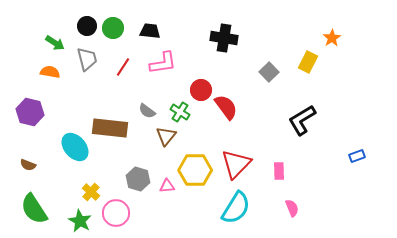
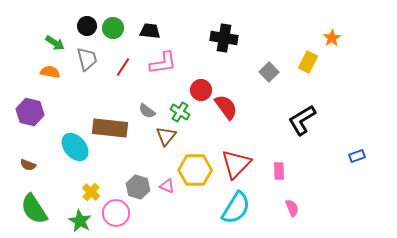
gray hexagon: moved 8 px down
pink triangle: rotated 28 degrees clockwise
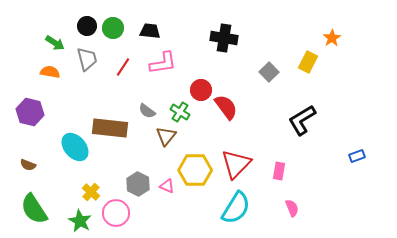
pink rectangle: rotated 12 degrees clockwise
gray hexagon: moved 3 px up; rotated 10 degrees clockwise
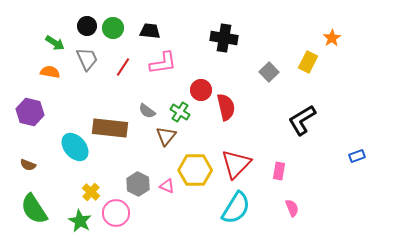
gray trapezoid: rotated 10 degrees counterclockwise
red semicircle: rotated 24 degrees clockwise
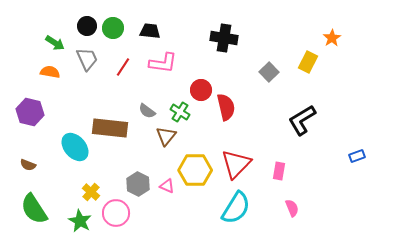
pink L-shape: rotated 16 degrees clockwise
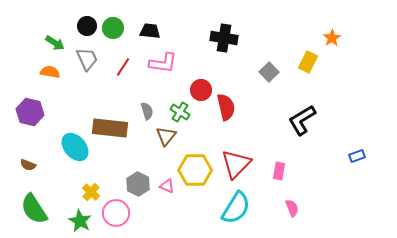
gray semicircle: rotated 144 degrees counterclockwise
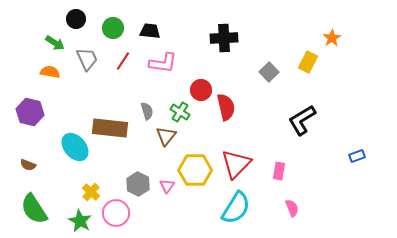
black circle: moved 11 px left, 7 px up
black cross: rotated 12 degrees counterclockwise
red line: moved 6 px up
pink triangle: rotated 42 degrees clockwise
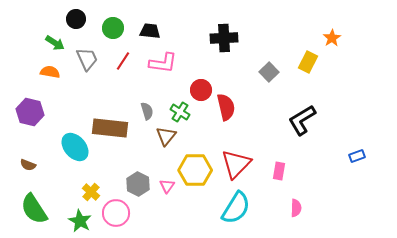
pink semicircle: moved 4 px right; rotated 24 degrees clockwise
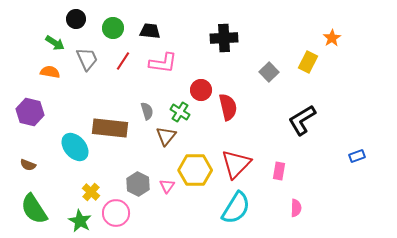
red semicircle: moved 2 px right
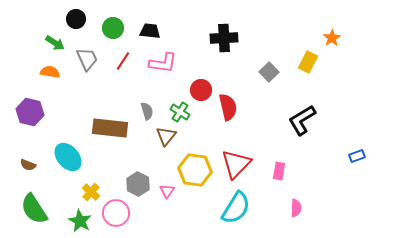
cyan ellipse: moved 7 px left, 10 px down
yellow hexagon: rotated 8 degrees clockwise
pink triangle: moved 5 px down
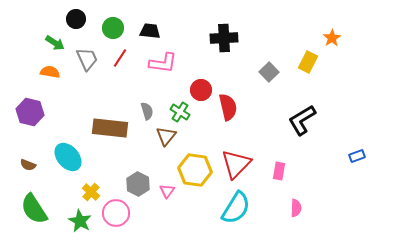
red line: moved 3 px left, 3 px up
